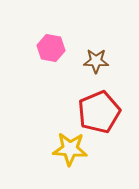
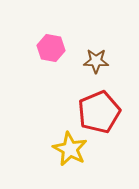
yellow star: rotated 24 degrees clockwise
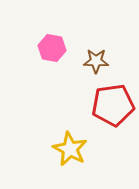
pink hexagon: moved 1 px right
red pentagon: moved 14 px right, 7 px up; rotated 15 degrees clockwise
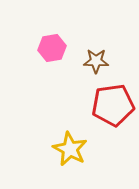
pink hexagon: rotated 20 degrees counterclockwise
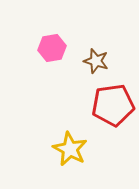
brown star: rotated 15 degrees clockwise
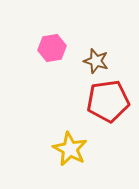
red pentagon: moved 5 px left, 4 px up
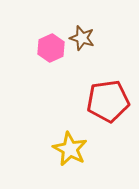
pink hexagon: moved 1 px left; rotated 16 degrees counterclockwise
brown star: moved 14 px left, 23 px up
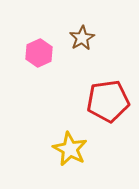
brown star: rotated 25 degrees clockwise
pink hexagon: moved 12 px left, 5 px down
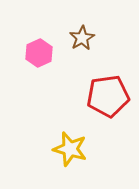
red pentagon: moved 5 px up
yellow star: rotated 12 degrees counterclockwise
